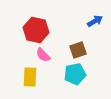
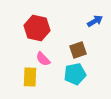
red hexagon: moved 1 px right, 2 px up
pink semicircle: moved 4 px down
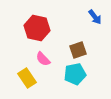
blue arrow: moved 4 px up; rotated 84 degrees clockwise
yellow rectangle: moved 3 px left, 1 px down; rotated 36 degrees counterclockwise
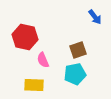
red hexagon: moved 12 px left, 9 px down
pink semicircle: moved 1 px down; rotated 21 degrees clockwise
yellow rectangle: moved 7 px right, 7 px down; rotated 54 degrees counterclockwise
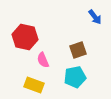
cyan pentagon: moved 3 px down
yellow rectangle: rotated 18 degrees clockwise
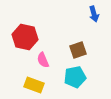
blue arrow: moved 1 px left, 3 px up; rotated 21 degrees clockwise
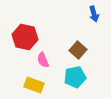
brown square: rotated 30 degrees counterclockwise
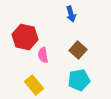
blue arrow: moved 23 px left
pink semicircle: moved 5 px up; rotated 14 degrees clockwise
cyan pentagon: moved 4 px right, 3 px down
yellow rectangle: rotated 30 degrees clockwise
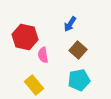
blue arrow: moved 1 px left, 10 px down; rotated 49 degrees clockwise
